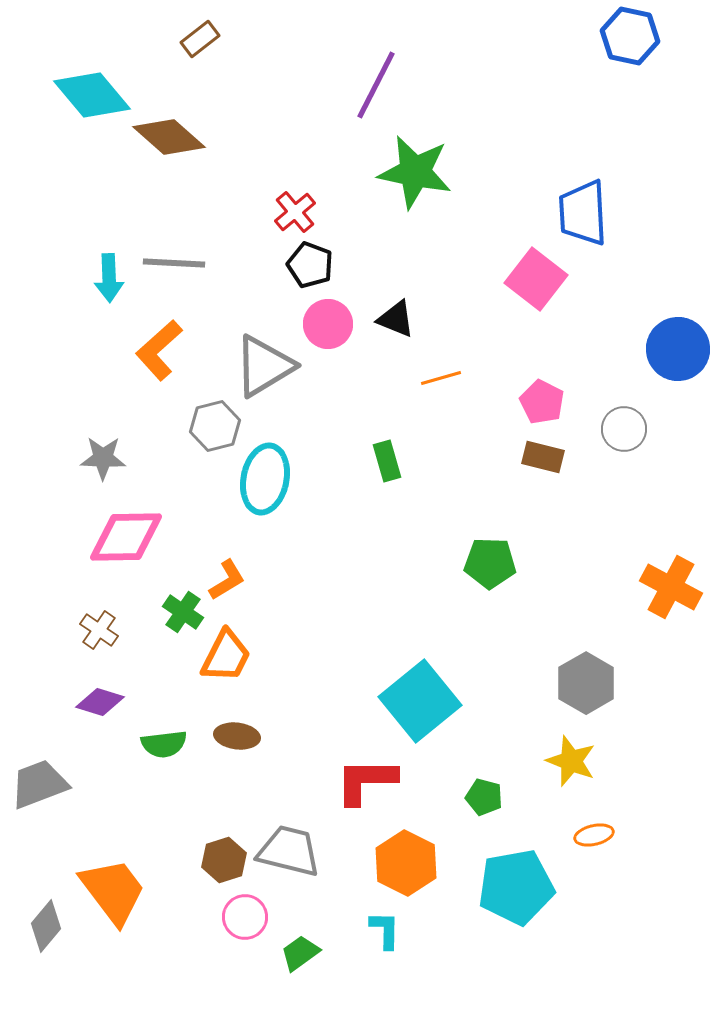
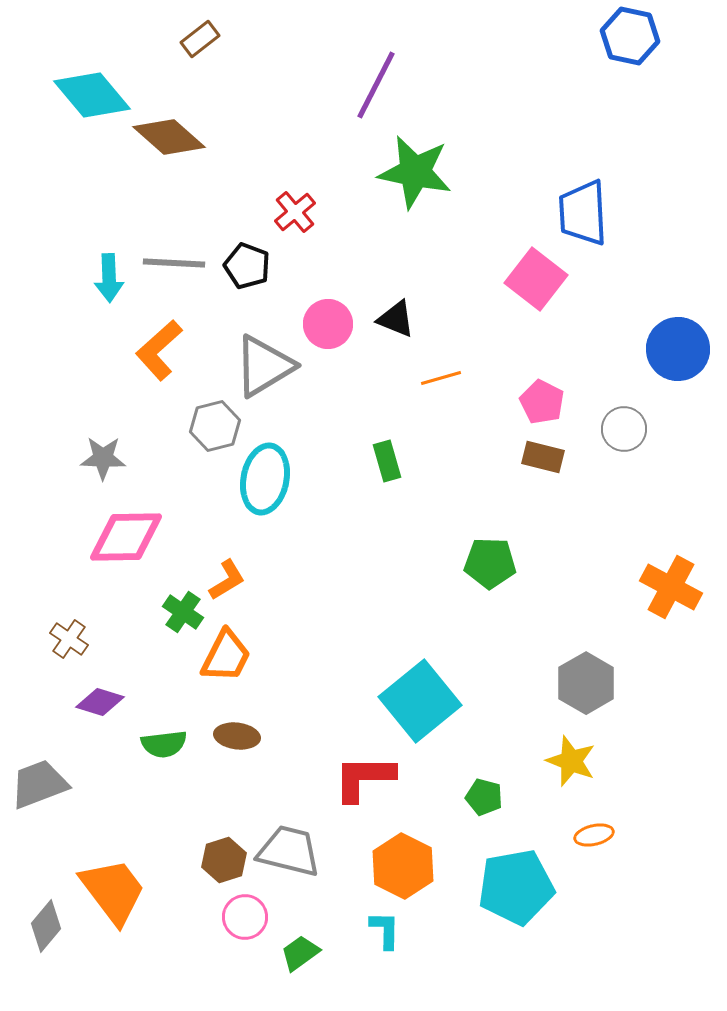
black pentagon at (310, 265): moved 63 px left, 1 px down
brown cross at (99, 630): moved 30 px left, 9 px down
red L-shape at (366, 781): moved 2 px left, 3 px up
orange hexagon at (406, 863): moved 3 px left, 3 px down
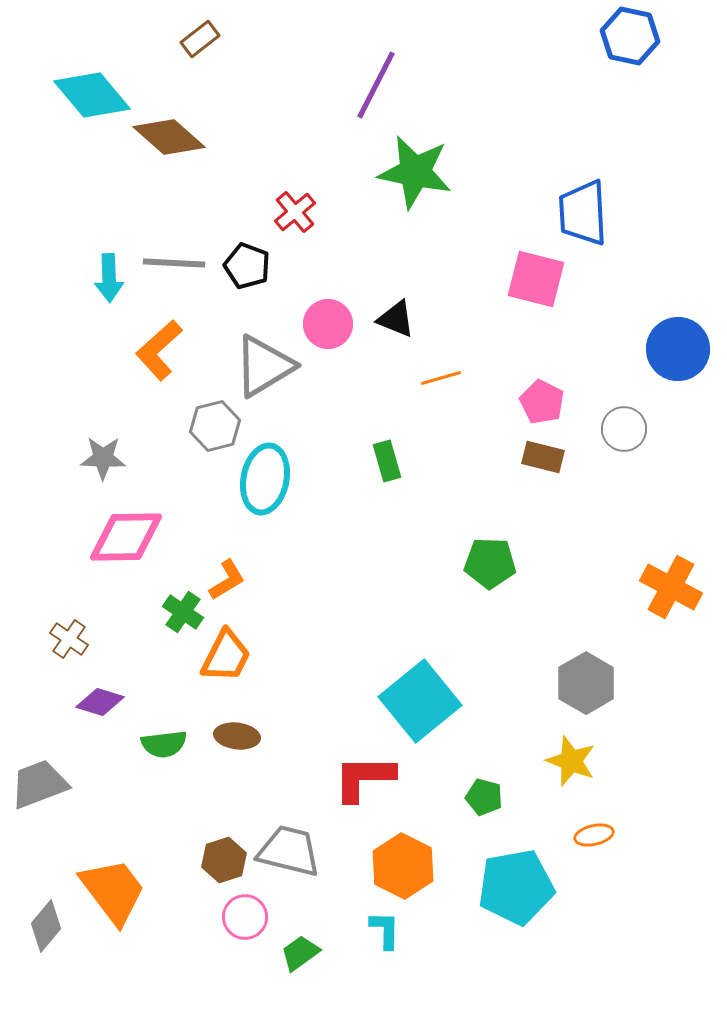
pink square at (536, 279): rotated 24 degrees counterclockwise
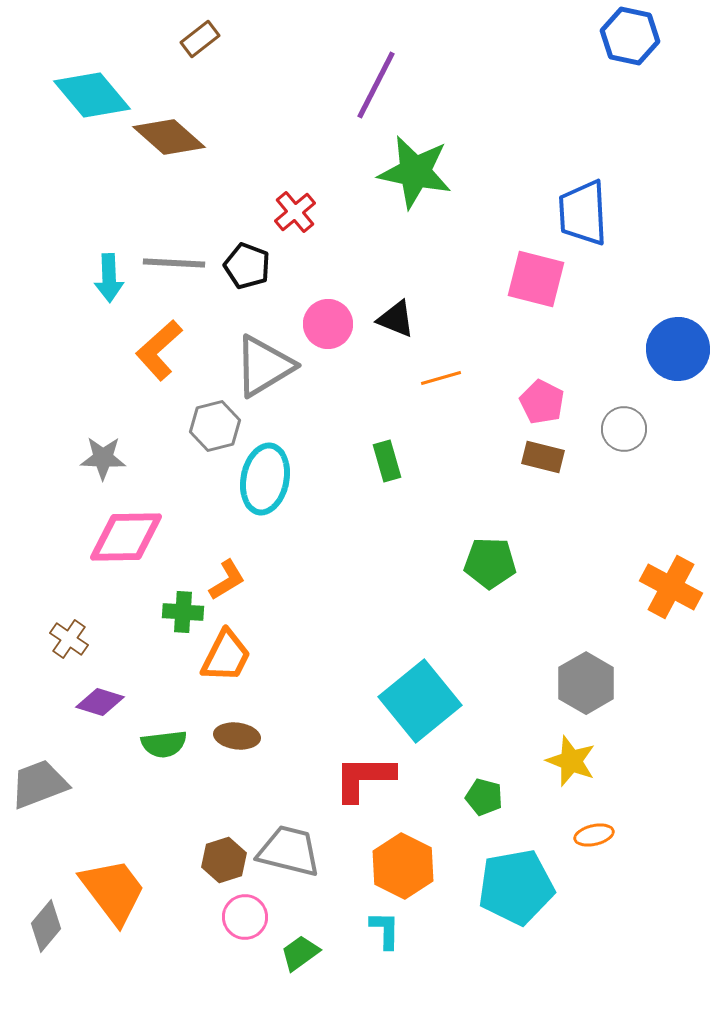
green cross at (183, 612): rotated 30 degrees counterclockwise
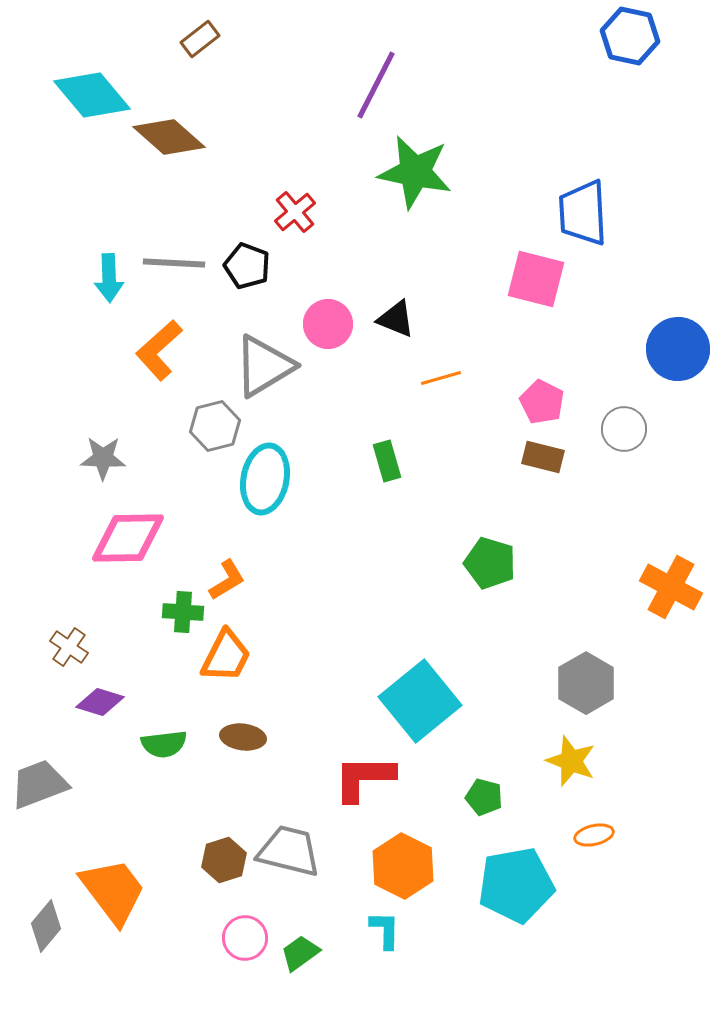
pink diamond at (126, 537): moved 2 px right, 1 px down
green pentagon at (490, 563): rotated 15 degrees clockwise
brown cross at (69, 639): moved 8 px down
brown ellipse at (237, 736): moved 6 px right, 1 px down
cyan pentagon at (516, 887): moved 2 px up
pink circle at (245, 917): moved 21 px down
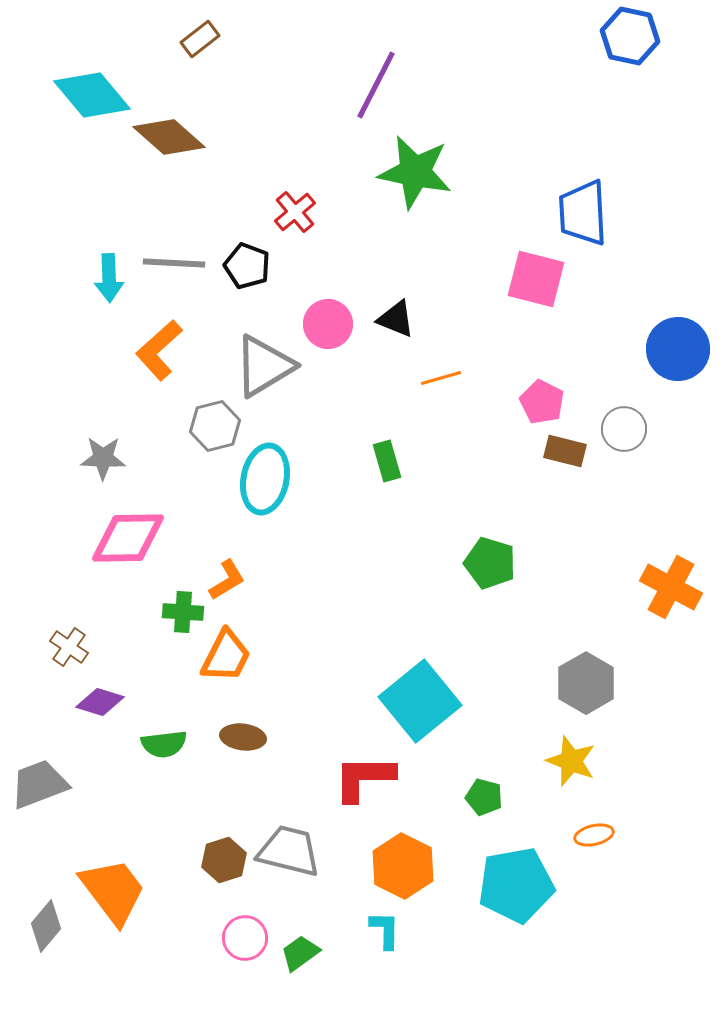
brown rectangle at (543, 457): moved 22 px right, 6 px up
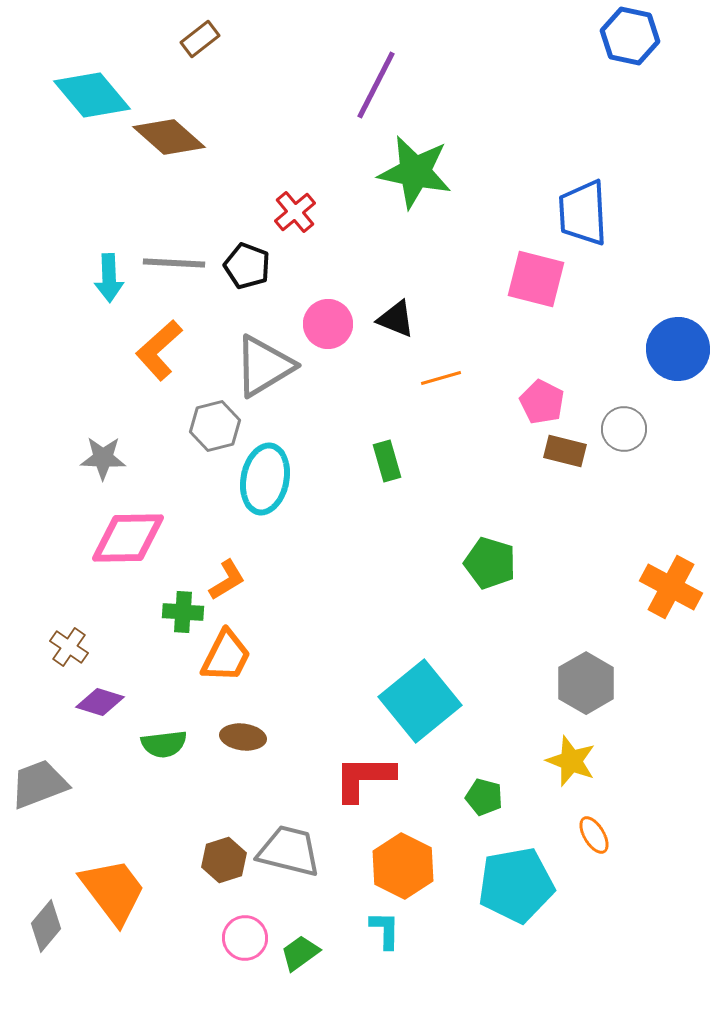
orange ellipse at (594, 835): rotated 72 degrees clockwise
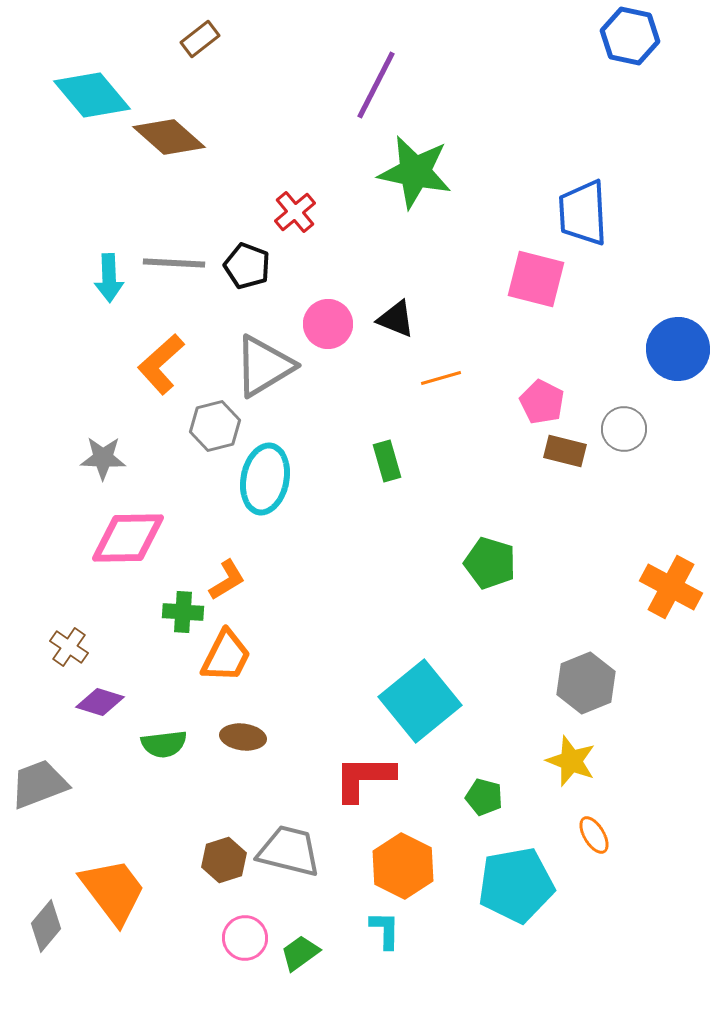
orange L-shape at (159, 350): moved 2 px right, 14 px down
gray hexagon at (586, 683): rotated 8 degrees clockwise
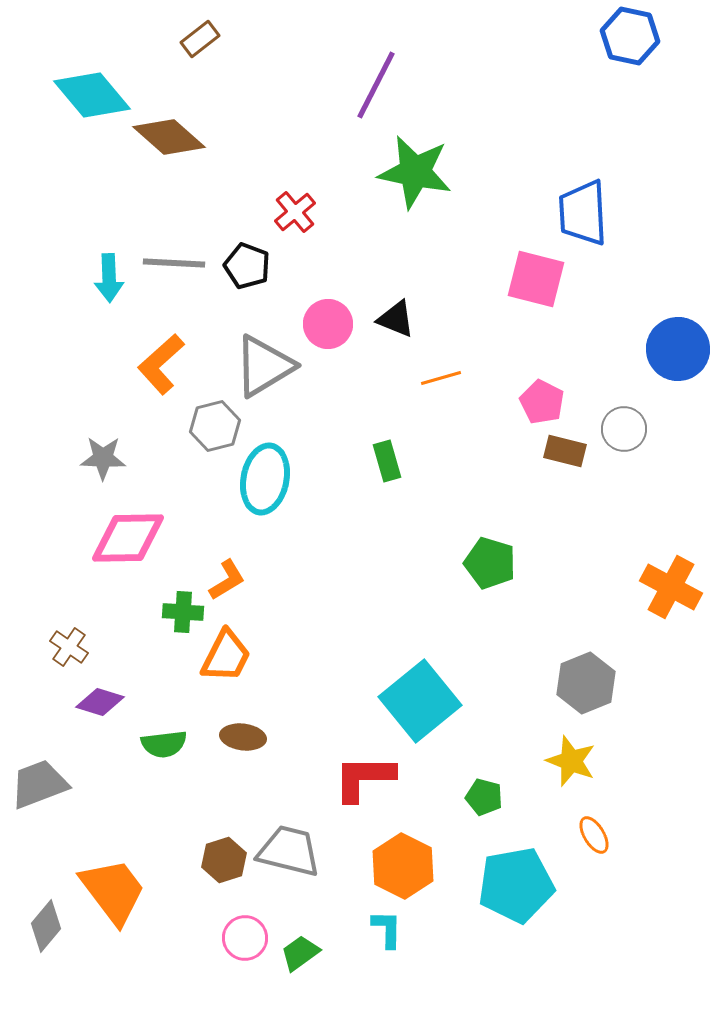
cyan L-shape at (385, 930): moved 2 px right, 1 px up
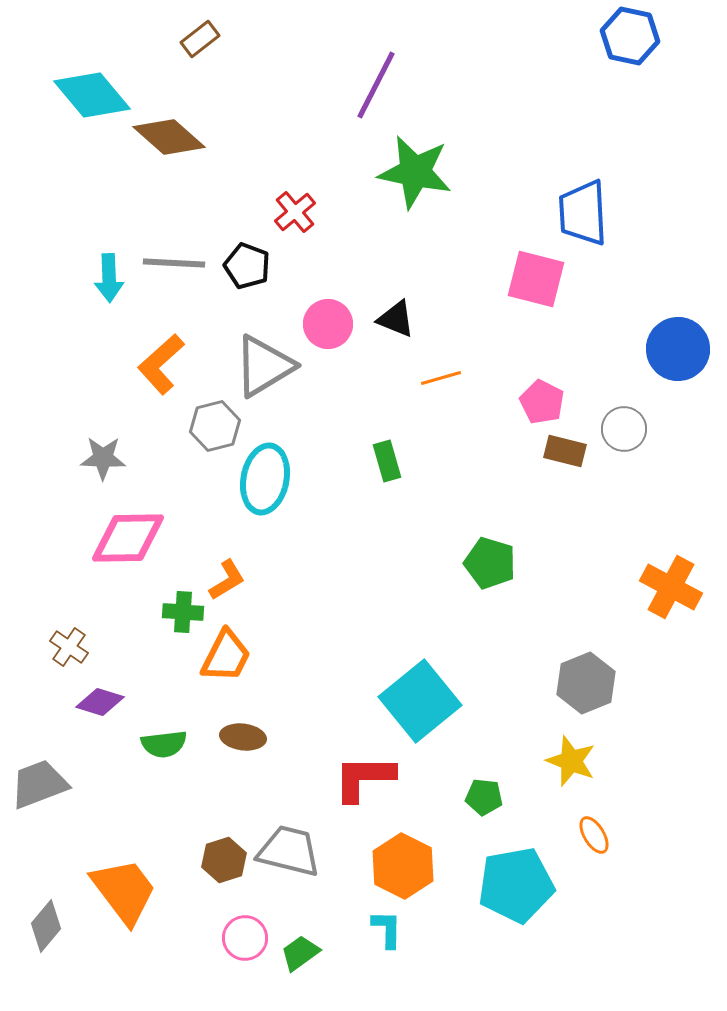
green pentagon at (484, 797): rotated 9 degrees counterclockwise
orange trapezoid at (113, 891): moved 11 px right
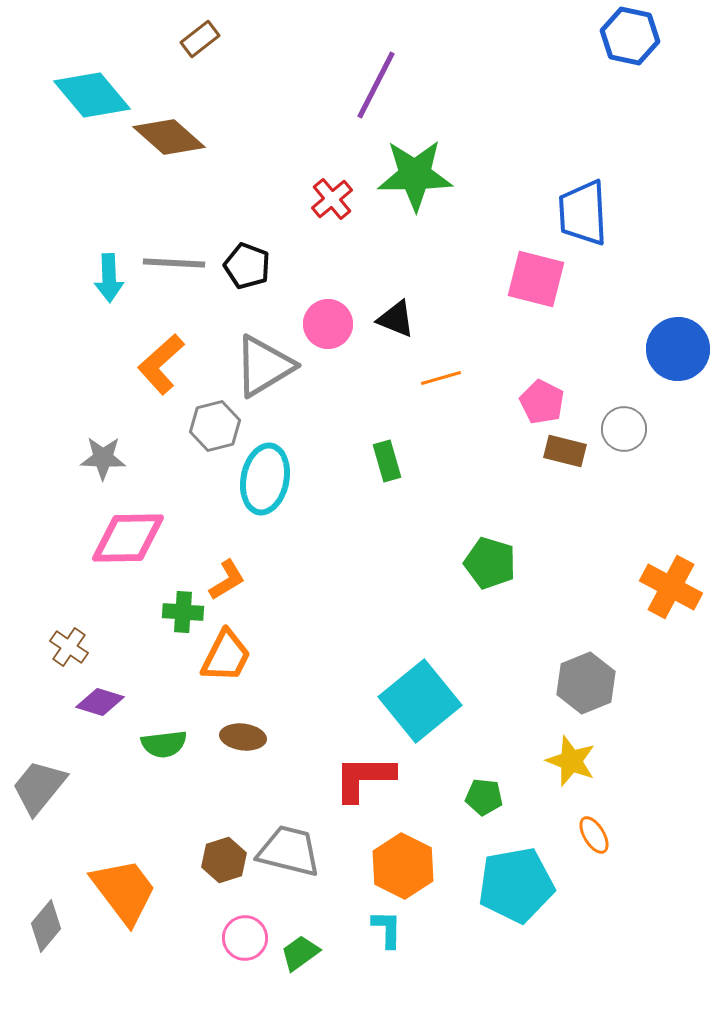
green star at (415, 172): moved 3 px down; rotated 12 degrees counterclockwise
red cross at (295, 212): moved 37 px right, 13 px up
gray trapezoid at (39, 784): moved 3 px down; rotated 30 degrees counterclockwise
